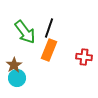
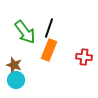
brown star: rotated 21 degrees counterclockwise
cyan circle: moved 1 px left, 2 px down
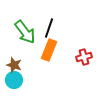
red cross: rotated 21 degrees counterclockwise
cyan circle: moved 2 px left
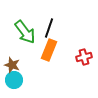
brown star: moved 2 px left
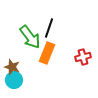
green arrow: moved 5 px right, 5 px down
orange rectangle: moved 2 px left, 3 px down
red cross: moved 1 px left
brown star: moved 2 px down
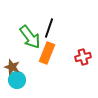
cyan circle: moved 3 px right
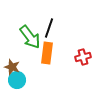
orange rectangle: rotated 15 degrees counterclockwise
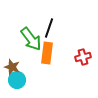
green arrow: moved 1 px right, 2 px down
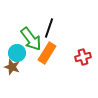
orange rectangle: rotated 25 degrees clockwise
cyan circle: moved 27 px up
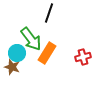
black line: moved 15 px up
